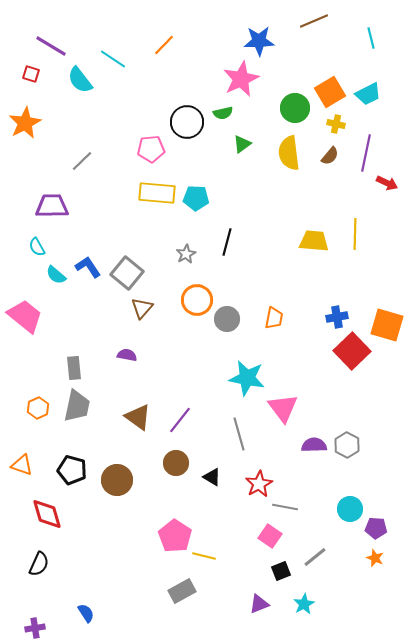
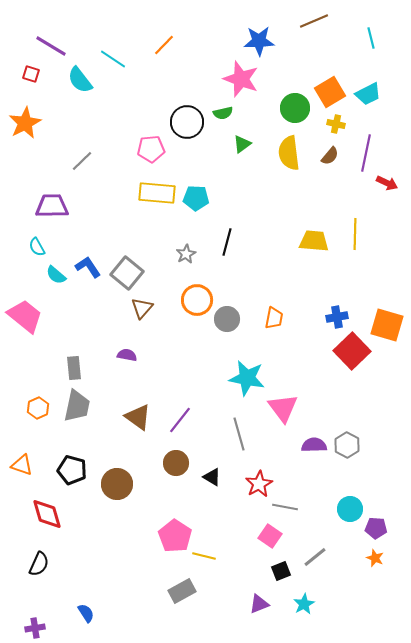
pink star at (241, 79): rotated 27 degrees counterclockwise
brown circle at (117, 480): moved 4 px down
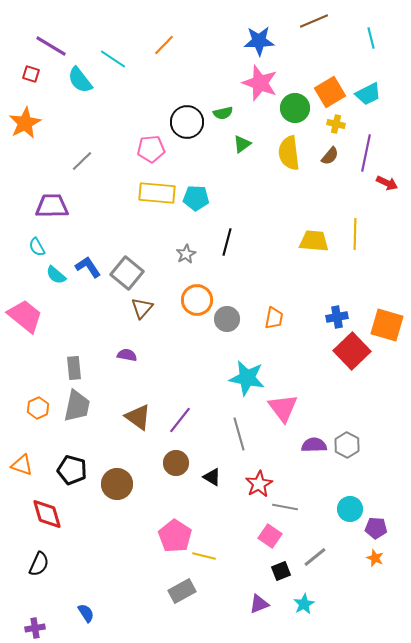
pink star at (241, 79): moved 19 px right, 4 px down
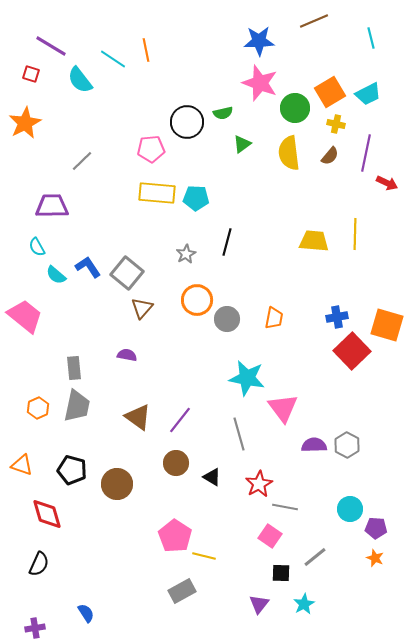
orange line at (164, 45): moved 18 px left, 5 px down; rotated 55 degrees counterclockwise
black square at (281, 571): moved 2 px down; rotated 24 degrees clockwise
purple triangle at (259, 604): rotated 30 degrees counterclockwise
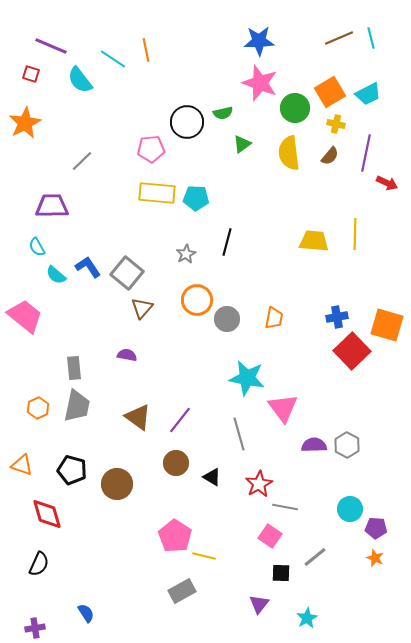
brown line at (314, 21): moved 25 px right, 17 px down
purple line at (51, 46): rotated 8 degrees counterclockwise
cyan star at (304, 604): moved 3 px right, 14 px down
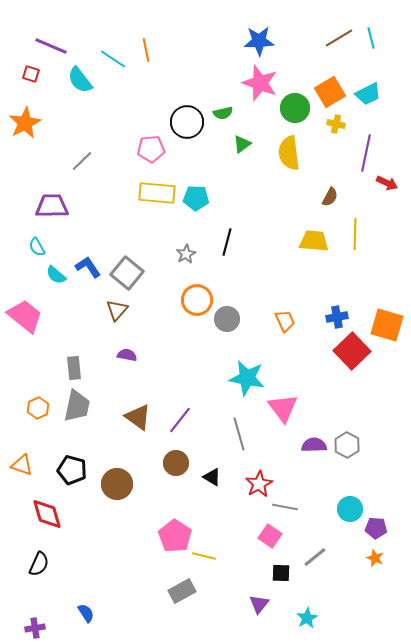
brown line at (339, 38): rotated 8 degrees counterclockwise
brown semicircle at (330, 156): moved 41 px down; rotated 12 degrees counterclockwise
brown triangle at (142, 308): moved 25 px left, 2 px down
orange trapezoid at (274, 318): moved 11 px right, 3 px down; rotated 35 degrees counterclockwise
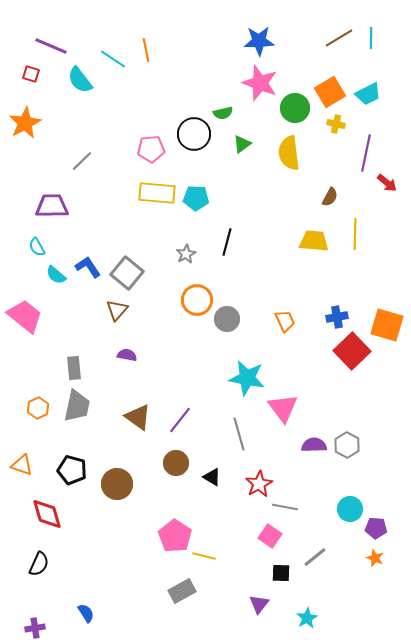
cyan line at (371, 38): rotated 15 degrees clockwise
black circle at (187, 122): moved 7 px right, 12 px down
red arrow at (387, 183): rotated 15 degrees clockwise
